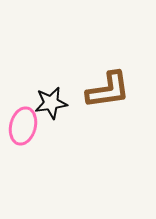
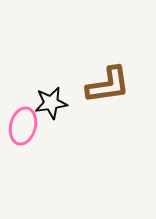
brown L-shape: moved 5 px up
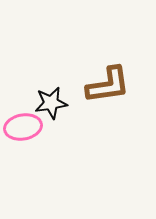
pink ellipse: moved 1 px down; rotated 66 degrees clockwise
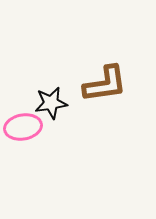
brown L-shape: moved 3 px left, 1 px up
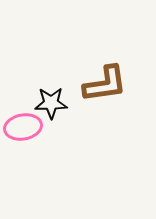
black star: rotated 8 degrees clockwise
